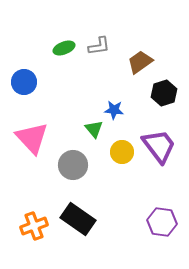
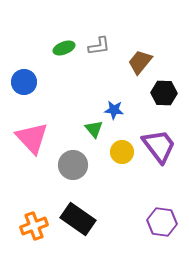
brown trapezoid: rotated 16 degrees counterclockwise
black hexagon: rotated 20 degrees clockwise
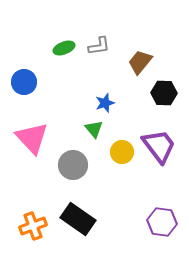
blue star: moved 9 px left, 7 px up; rotated 24 degrees counterclockwise
orange cross: moved 1 px left
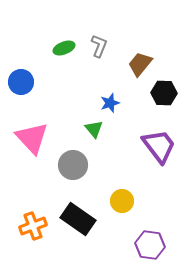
gray L-shape: rotated 60 degrees counterclockwise
brown trapezoid: moved 2 px down
blue circle: moved 3 px left
blue star: moved 5 px right
yellow circle: moved 49 px down
purple hexagon: moved 12 px left, 23 px down
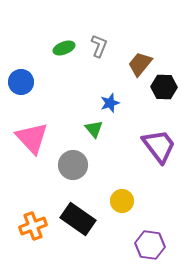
black hexagon: moved 6 px up
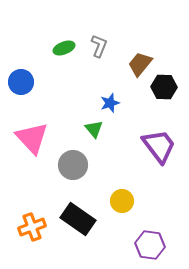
orange cross: moved 1 px left, 1 px down
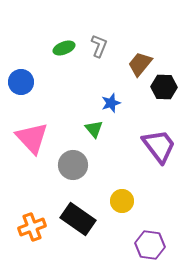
blue star: moved 1 px right
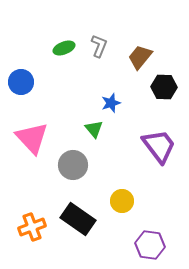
brown trapezoid: moved 7 px up
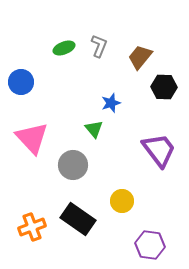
purple trapezoid: moved 4 px down
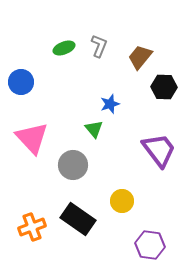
blue star: moved 1 px left, 1 px down
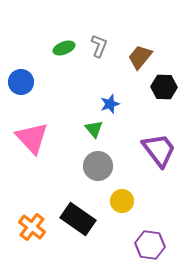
gray circle: moved 25 px right, 1 px down
orange cross: rotated 32 degrees counterclockwise
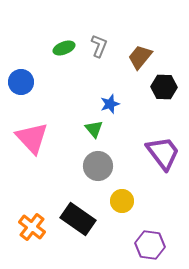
purple trapezoid: moved 4 px right, 3 px down
